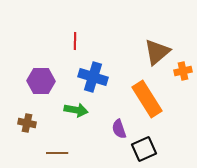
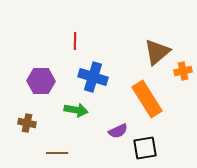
purple semicircle: moved 1 px left, 2 px down; rotated 96 degrees counterclockwise
black square: moved 1 px right, 1 px up; rotated 15 degrees clockwise
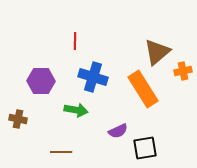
orange rectangle: moved 4 px left, 10 px up
brown cross: moved 9 px left, 4 px up
brown line: moved 4 px right, 1 px up
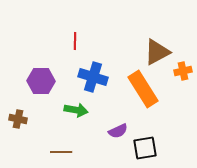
brown triangle: rotated 12 degrees clockwise
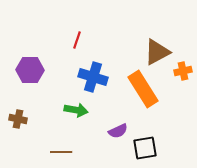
red line: moved 2 px right, 1 px up; rotated 18 degrees clockwise
purple hexagon: moved 11 px left, 11 px up
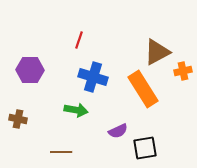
red line: moved 2 px right
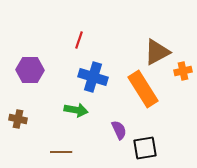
purple semicircle: moved 1 px right, 1 px up; rotated 90 degrees counterclockwise
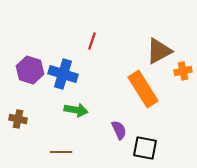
red line: moved 13 px right, 1 px down
brown triangle: moved 2 px right, 1 px up
purple hexagon: rotated 16 degrees clockwise
blue cross: moved 30 px left, 3 px up
black square: rotated 20 degrees clockwise
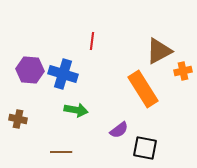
red line: rotated 12 degrees counterclockwise
purple hexagon: rotated 12 degrees counterclockwise
purple semicircle: rotated 78 degrees clockwise
